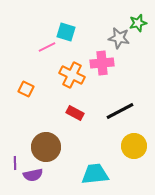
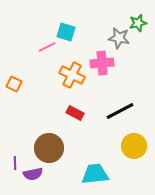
orange square: moved 12 px left, 5 px up
brown circle: moved 3 px right, 1 px down
purple semicircle: moved 1 px up
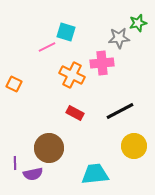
gray star: rotated 15 degrees counterclockwise
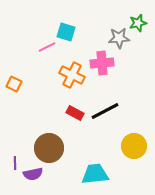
black line: moved 15 px left
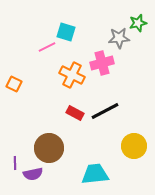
pink cross: rotated 10 degrees counterclockwise
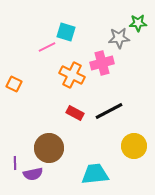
green star: rotated 12 degrees clockwise
black line: moved 4 px right
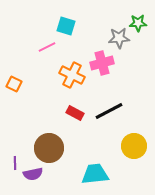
cyan square: moved 6 px up
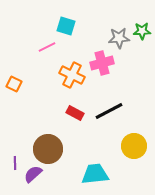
green star: moved 4 px right, 8 px down
brown circle: moved 1 px left, 1 px down
purple semicircle: rotated 150 degrees clockwise
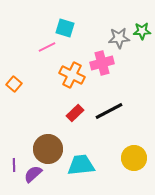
cyan square: moved 1 px left, 2 px down
orange square: rotated 14 degrees clockwise
red rectangle: rotated 72 degrees counterclockwise
yellow circle: moved 12 px down
purple line: moved 1 px left, 2 px down
cyan trapezoid: moved 14 px left, 9 px up
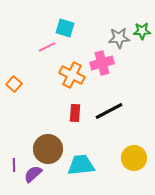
red rectangle: rotated 42 degrees counterclockwise
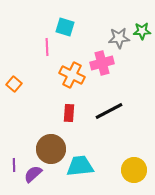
cyan square: moved 1 px up
pink line: rotated 66 degrees counterclockwise
red rectangle: moved 6 px left
brown circle: moved 3 px right
yellow circle: moved 12 px down
cyan trapezoid: moved 1 px left, 1 px down
